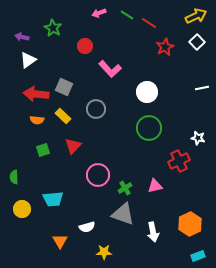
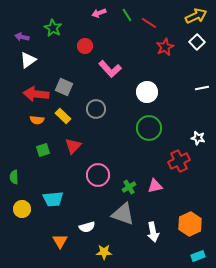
green line: rotated 24 degrees clockwise
green cross: moved 4 px right, 1 px up
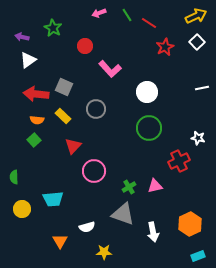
green square: moved 9 px left, 10 px up; rotated 24 degrees counterclockwise
pink circle: moved 4 px left, 4 px up
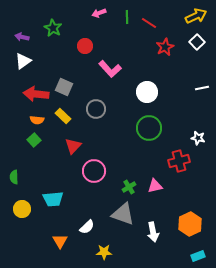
green line: moved 2 px down; rotated 32 degrees clockwise
white triangle: moved 5 px left, 1 px down
red cross: rotated 10 degrees clockwise
white semicircle: rotated 28 degrees counterclockwise
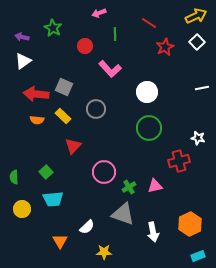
green line: moved 12 px left, 17 px down
green square: moved 12 px right, 32 px down
pink circle: moved 10 px right, 1 px down
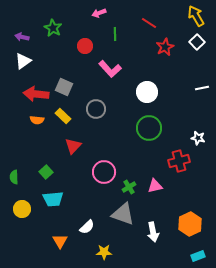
yellow arrow: rotated 95 degrees counterclockwise
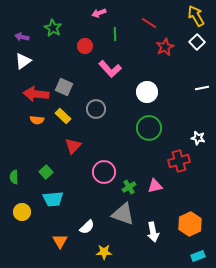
yellow circle: moved 3 px down
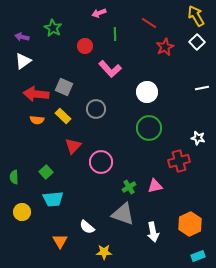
pink circle: moved 3 px left, 10 px up
white semicircle: rotated 84 degrees clockwise
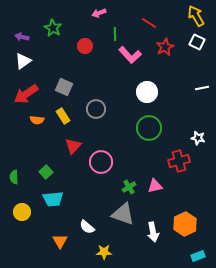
white square: rotated 21 degrees counterclockwise
pink L-shape: moved 20 px right, 14 px up
red arrow: moved 10 px left; rotated 40 degrees counterclockwise
yellow rectangle: rotated 14 degrees clockwise
orange hexagon: moved 5 px left
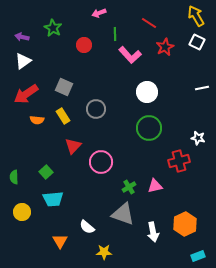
red circle: moved 1 px left, 1 px up
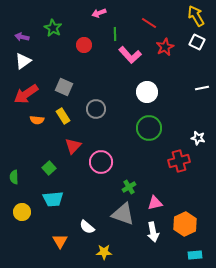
green square: moved 3 px right, 4 px up
pink triangle: moved 17 px down
cyan rectangle: moved 3 px left, 1 px up; rotated 16 degrees clockwise
